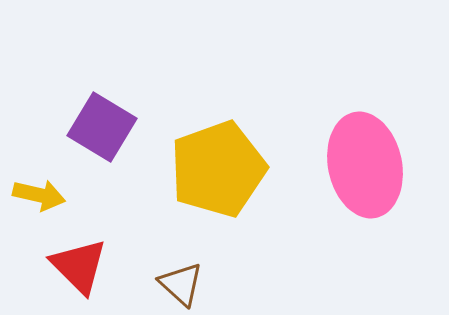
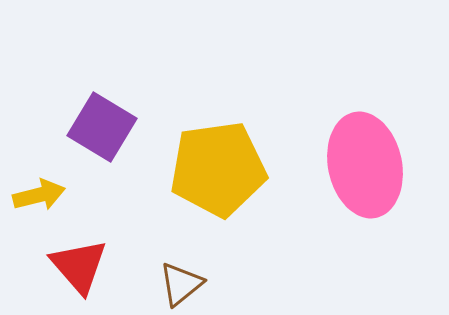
yellow pentagon: rotated 12 degrees clockwise
yellow arrow: rotated 27 degrees counterclockwise
red triangle: rotated 4 degrees clockwise
brown triangle: rotated 39 degrees clockwise
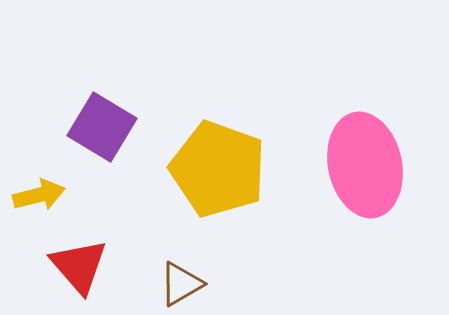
yellow pentagon: rotated 28 degrees clockwise
brown triangle: rotated 9 degrees clockwise
